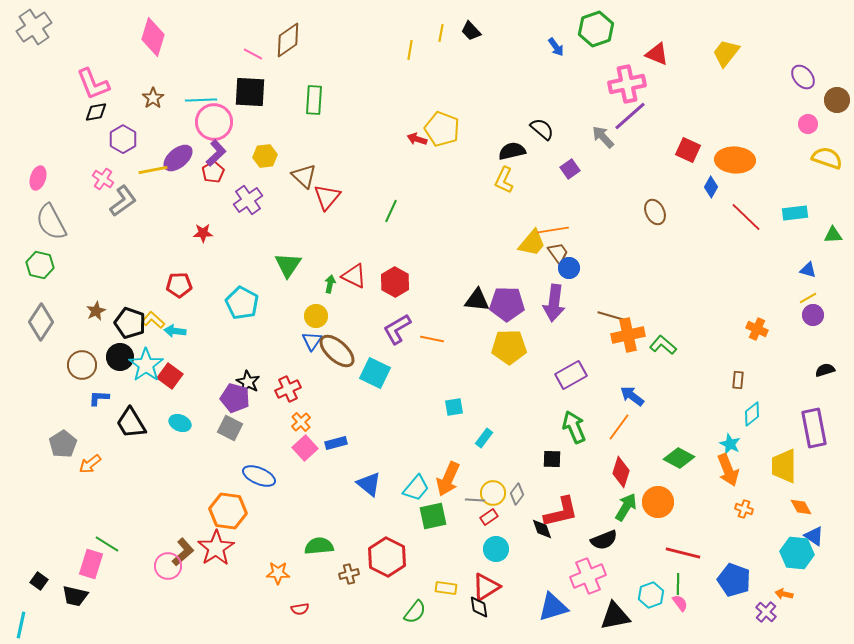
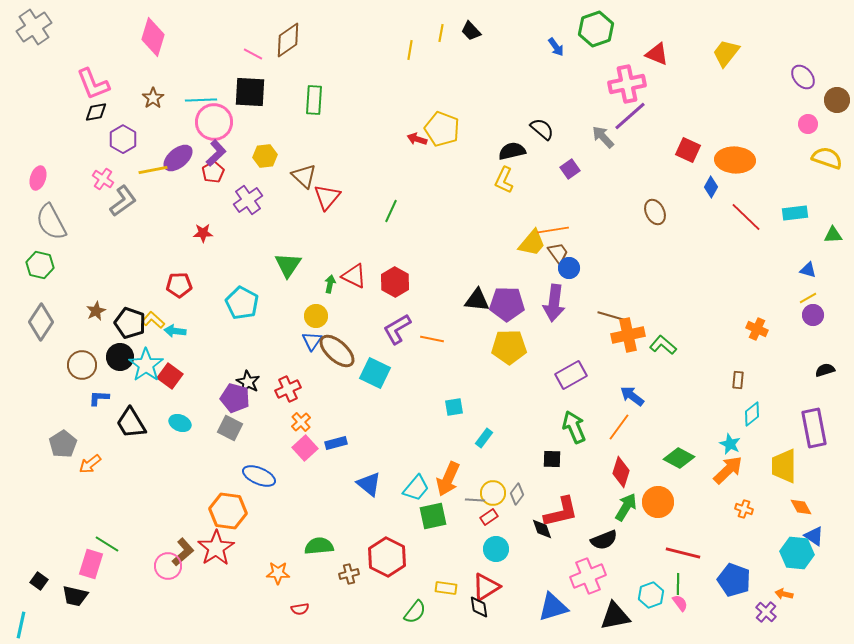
orange arrow at (728, 470): rotated 112 degrees counterclockwise
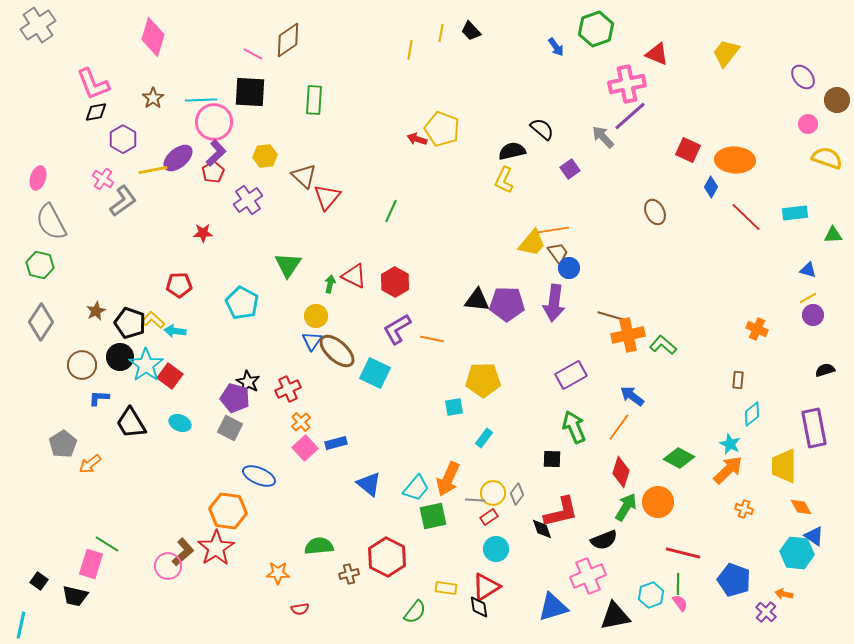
gray cross at (34, 27): moved 4 px right, 2 px up
yellow pentagon at (509, 347): moved 26 px left, 33 px down
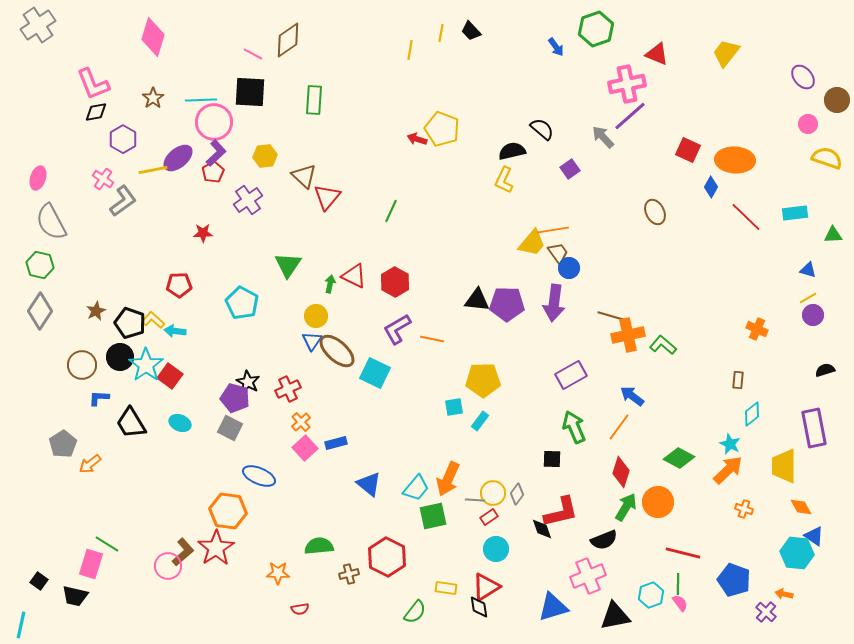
gray diamond at (41, 322): moved 1 px left, 11 px up
cyan rectangle at (484, 438): moved 4 px left, 17 px up
